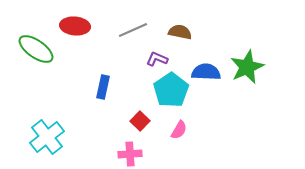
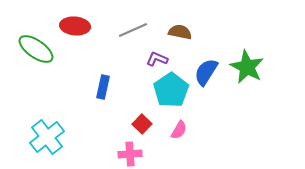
green star: rotated 20 degrees counterclockwise
blue semicircle: rotated 60 degrees counterclockwise
red square: moved 2 px right, 3 px down
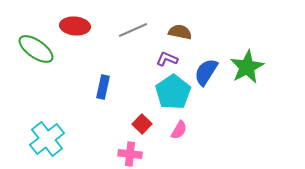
purple L-shape: moved 10 px right
green star: rotated 16 degrees clockwise
cyan pentagon: moved 2 px right, 2 px down
cyan cross: moved 2 px down
pink cross: rotated 10 degrees clockwise
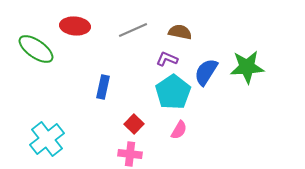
green star: rotated 24 degrees clockwise
red square: moved 8 px left
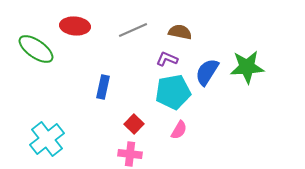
blue semicircle: moved 1 px right
cyan pentagon: rotated 24 degrees clockwise
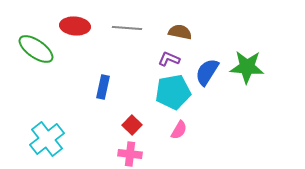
gray line: moved 6 px left, 2 px up; rotated 28 degrees clockwise
purple L-shape: moved 2 px right
green star: rotated 8 degrees clockwise
red square: moved 2 px left, 1 px down
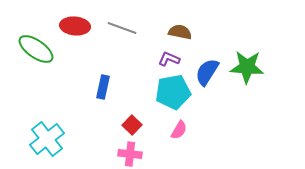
gray line: moved 5 px left; rotated 16 degrees clockwise
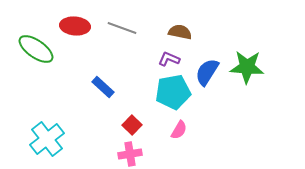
blue rectangle: rotated 60 degrees counterclockwise
pink cross: rotated 15 degrees counterclockwise
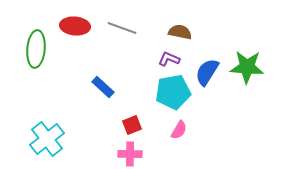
green ellipse: rotated 60 degrees clockwise
red square: rotated 24 degrees clockwise
pink cross: rotated 10 degrees clockwise
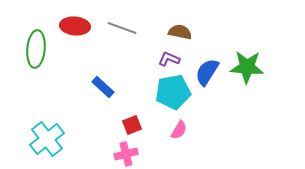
pink cross: moved 4 px left; rotated 15 degrees counterclockwise
